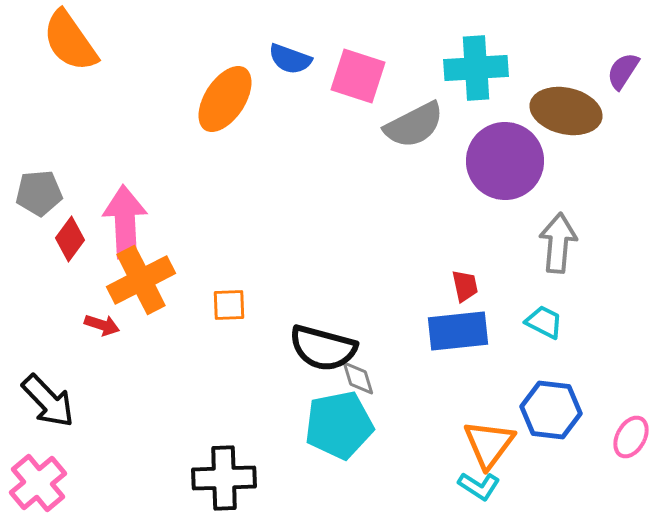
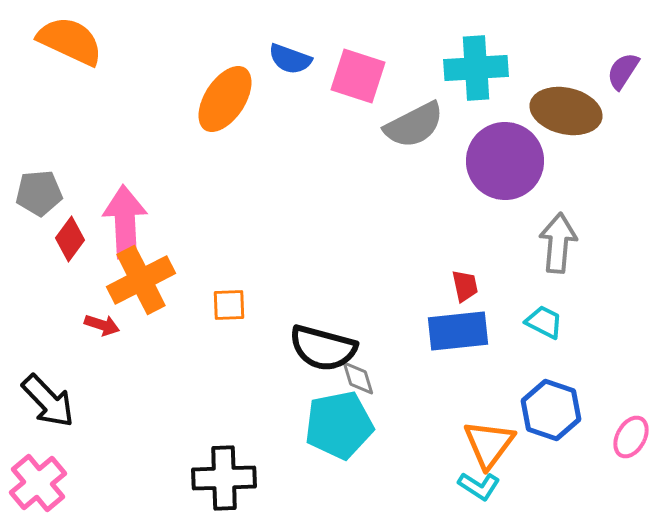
orange semicircle: rotated 150 degrees clockwise
blue hexagon: rotated 12 degrees clockwise
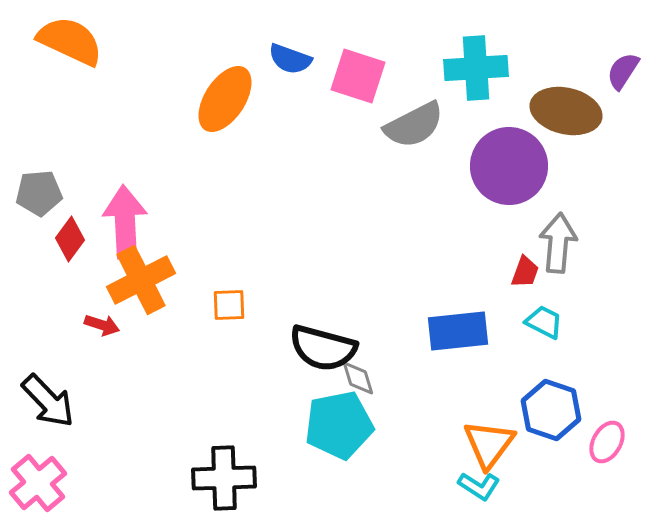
purple circle: moved 4 px right, 5 px down
red trapezoid: moved 60 px right, 14 px up; rotated 32 degrees clockwise
pink ellipse: moved 24 px left, 5 px down
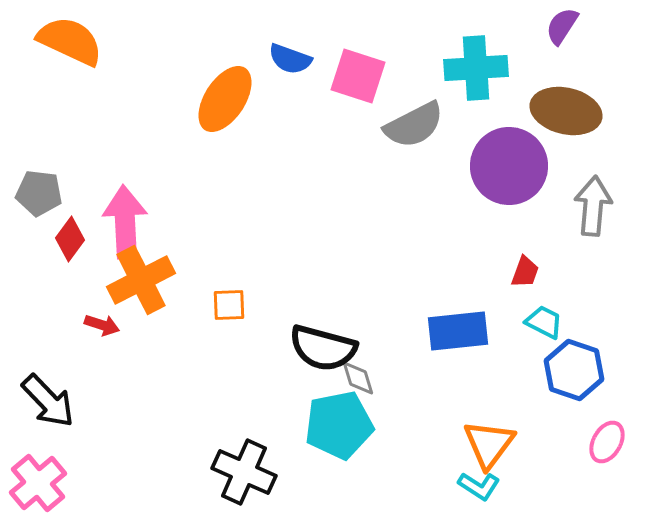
purple semicircle: moved 61 px left, 45 px up
gray pentagon: rotated 12 degrees clockwise
gray arrow: moved 35 px right, 37 px up
blue hexagon: moved 23 px right, 40 px up
black cross: moved 20 px right, 6 px up; rotated 26 degrees clockwise
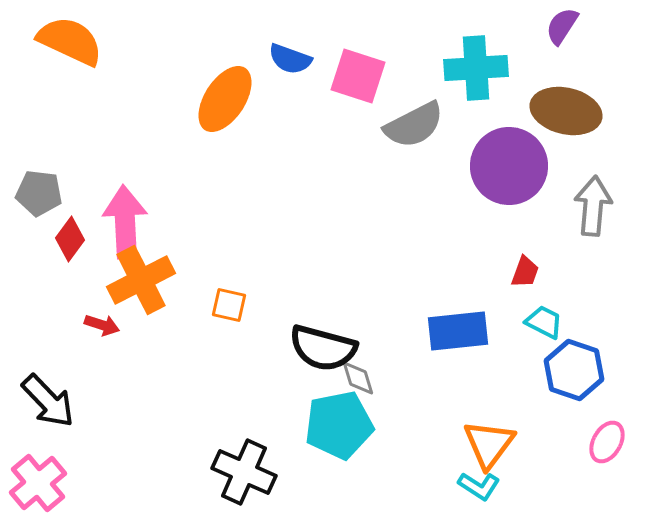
orange square: rotated 15 degrees clockwise
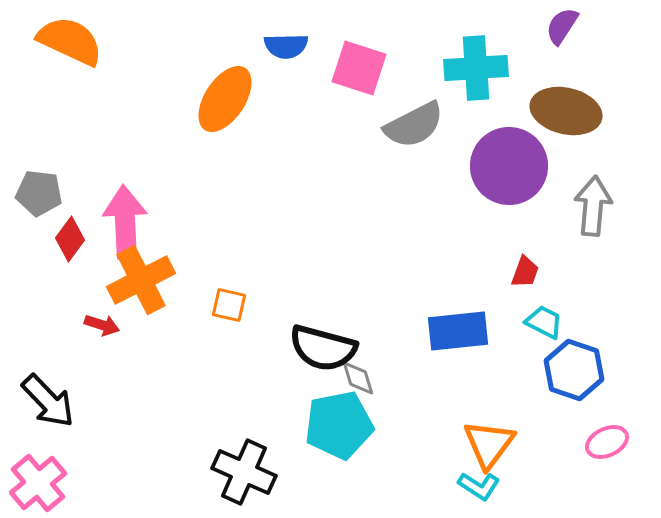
blue semicircle: moved 4 px left, 13 px up; rotated 21 degrees counterclockwise
pink square: moved 1 px right, 8 px up
pink ellipse: rotated 36 degrees clockwise
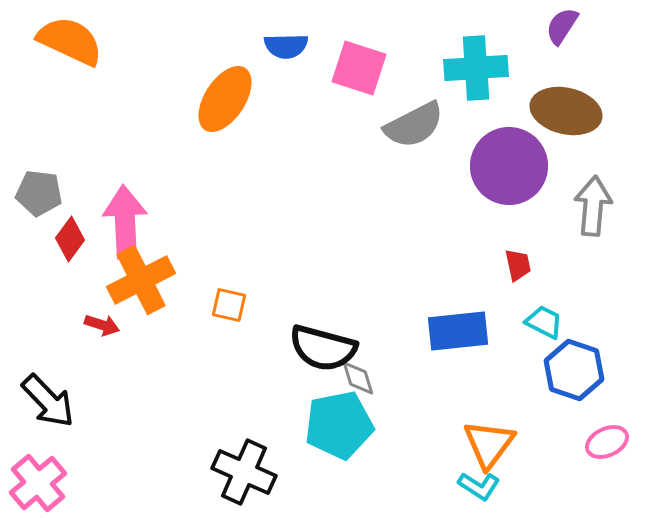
red trapezoid: moved 7 px left, 7 px up; rotated 32 degrees counterclockwise
